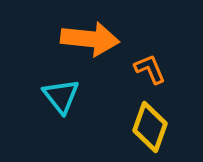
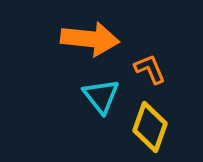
cyan triangle: moved 40 px right
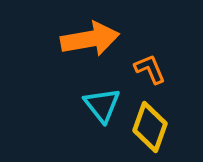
orange arrow: rotated 16 degrees counterclockwise
cyan triangle: moved 1 px right, 9 px down
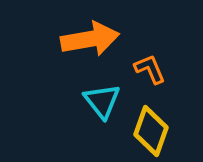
cyan triangle: moved 4 px up
yellow diamond: moved 1 px right, 4 px down
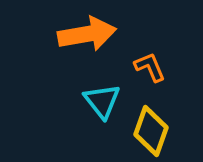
orange arrow: moved 3 px left, 5 px up
orange L-shape: moved 2 px up
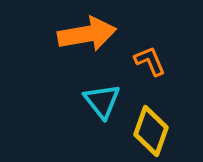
orange L-shape: moved 6 px up
